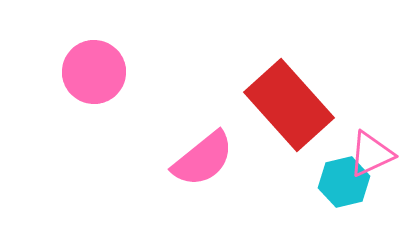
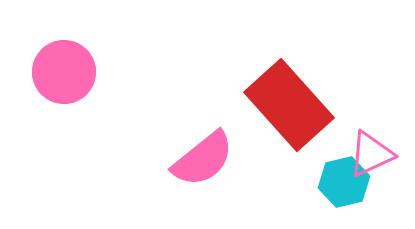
pink circle: moved 30 px left
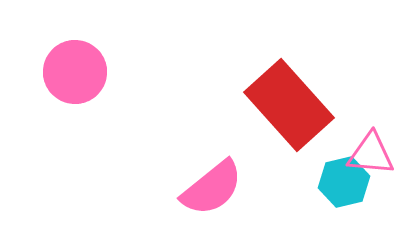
pink circle: moved 11 px right
pink triangle: rotated 30 degrees clockwise
pink semicircle: moved 9 px right, 29 px down
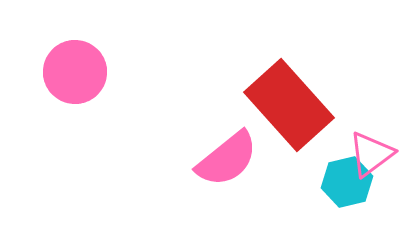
pink triangle: rotated 42 degrees counterclockwise
cyan hexagon: moved 3 px right
pink semicircle: moved 15 px right, 29 px up
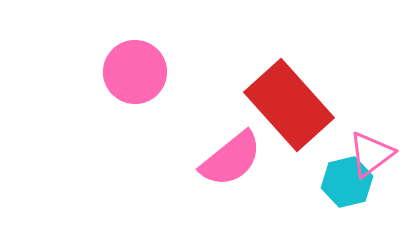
pink circle: moved 60 px right
pink semicircle: moved 4 px right
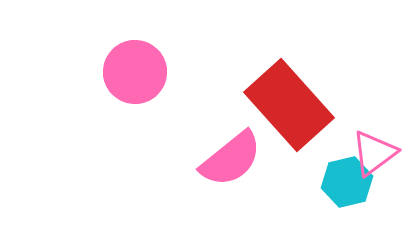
pink triangle: moved 3 px right, 1 px up
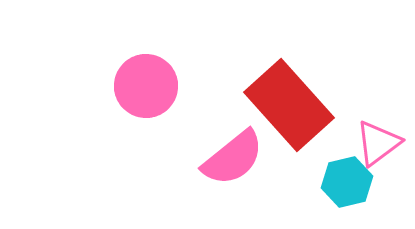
pink circle: moved 11 px right, 14 px down
pink triangle: moved 4 px right, 10 px up
pink semicircle: moved 2 px right, 1 px up
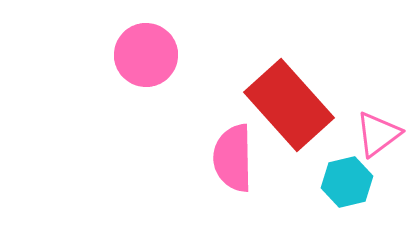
pink circle: moved 31 px up
pink triangle: moved 9 px up
pink semicircle: rotated 128 degrees clockwise
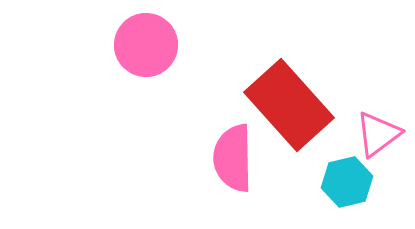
pink circle: moved 10 px up
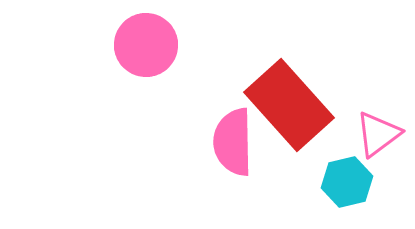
pink semicircle: moved 16 px up
